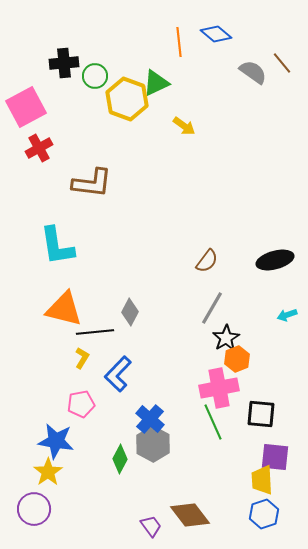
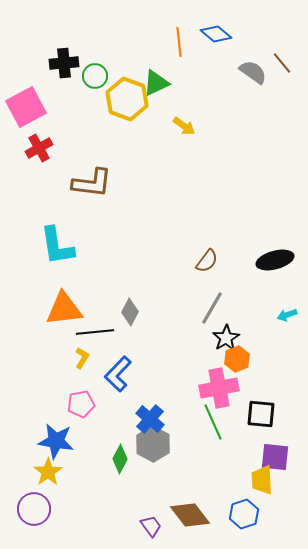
orange triangle: rotated 21 degrees counterclockwise
blue hexagon: moved 20 px left
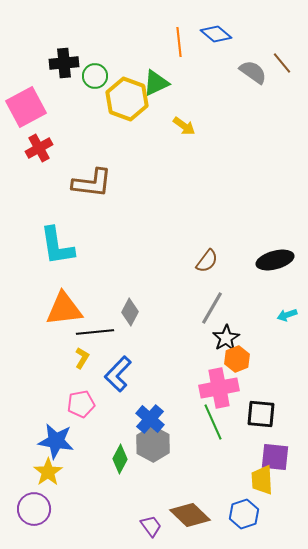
brown diamond: rotated 9 degrees counterclockwise
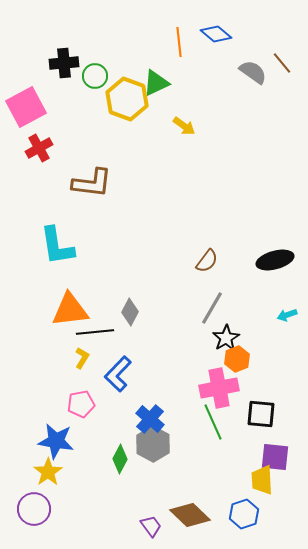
orange triangle: moved 6 px right, 1 px down
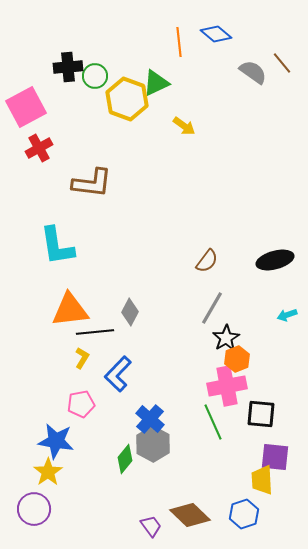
black cross: moved 4 px right, 4 px down
pink cross: moved 8 px right, 2 px up
green diamond: moved 5 px right; rotated 12 degrees clockwise
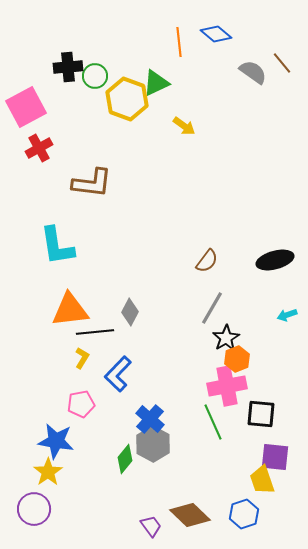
yellow trapezoid: rotated 16 degrees counterclockwise
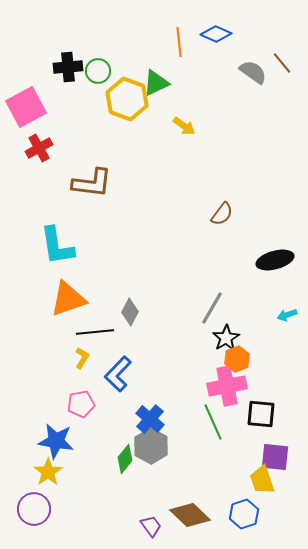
blue diamond: rotated 16 degrees counterclockwise
green circle: moved 3 px right, 5 px up
brown semicircle: moved 15 px right, 47 px up
orange triangle: moved 2 px left, 11 px up; rotated 12 degrees counterclockwise
gray hexagon: moved 2 px left, 2 px down
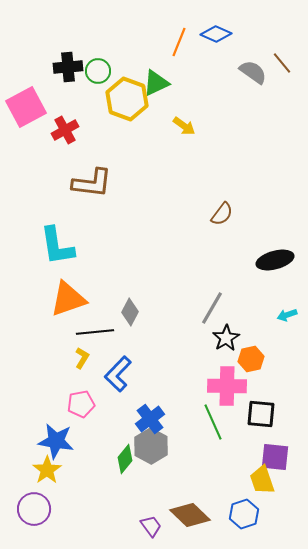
orange line: rotated 28 degrees clockwise
red cross: moved 26 px right, 18 px up
orange hexagon: moved 14 px right; rotated 10 degrees clockwise
pink cross: rotated 12 degrees clockwise
blue cross: rotated 12 degrees clockwise
yellow star: moved 1 px left, 2 px up
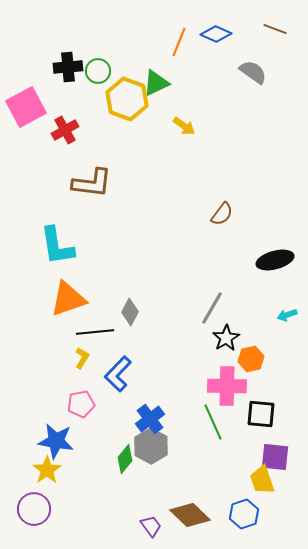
brown line: moved 7 px left, 34 px up; rotated 30 degrees counterclockwise
